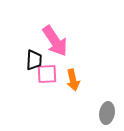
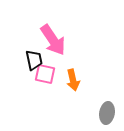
pink arrow: moved 2 px left, 1 px up
black trapezoid: rotated 15 degrees counterclockwise
pink square: moved 2 px left; rotated 15 degrees clockwise
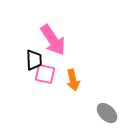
black trapezoid: rotated 10 degrees clockwise
gray ellipse: rotated 55 degrees counterclockwise
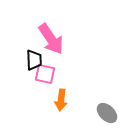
pink arrow: moved 2 px left, 1 px up
orange arrow: moved 12 px left, 20 px down; rotated 20 degrees clockwise
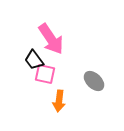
black trapezoid: rotated 145 degrees clockwise
orange arrow: moved 2 px left, 1 px down
gray ellipse: moved 13 px left, 32 px up
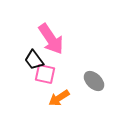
orange arrow: moved 3 px up; rotated 50 degrees clockwise
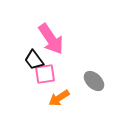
pink square: rotated 20 degrees counterclockwise
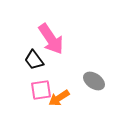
pink square: moved 4 px left, 16 px down
gray ellipse: rotated 10 degrees counterclockwise
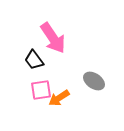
pink arrow: moved 2 px right, 1 px up
